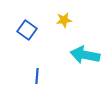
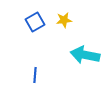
blue square: moved 8 px right, 8 px up; rotated 24 degrees clockwise
blue line: moved 2 px left, 1 px up
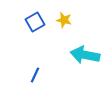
yellow star: rotated 21 degrees clockwise
blue line: rotated 21 degrees clockwise
